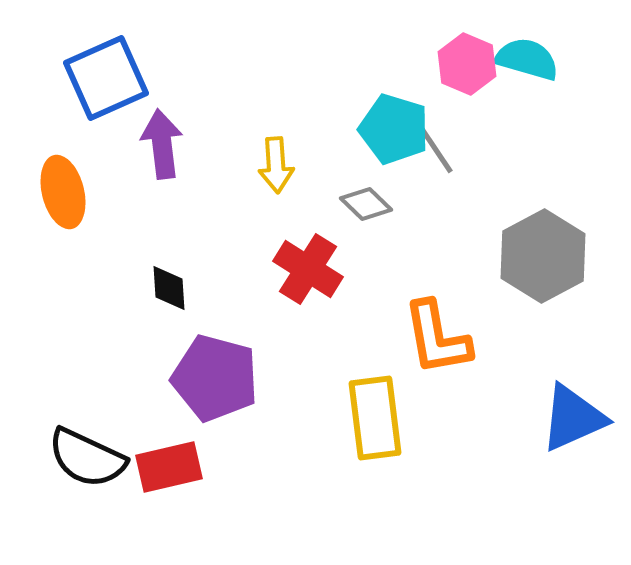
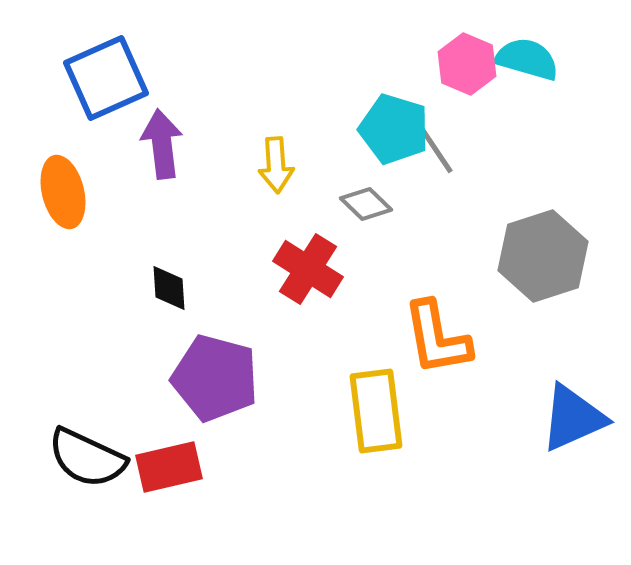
gray hexagon: rotated 10 degrees clockwise
yellow rectangle: moved 1 px right, 7 px up
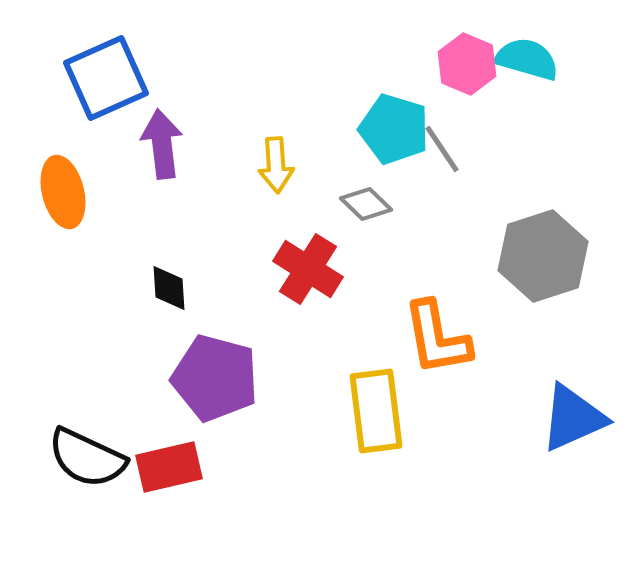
gray line: moved 6 px right, 1 px up
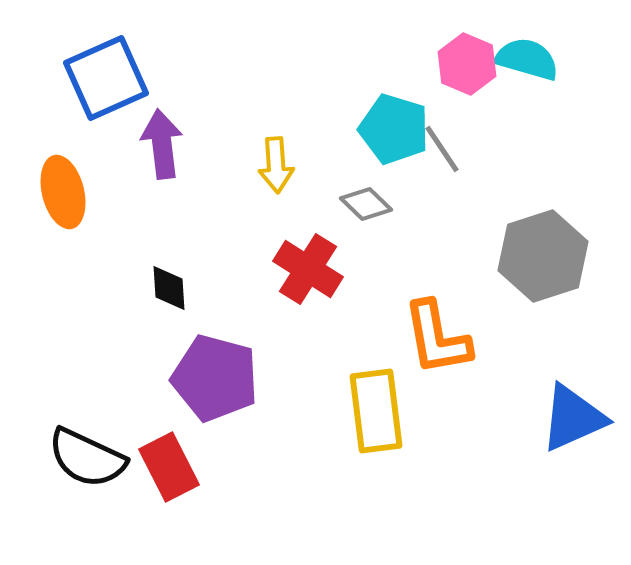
red rectangle: rotated 76 degrees clockwise
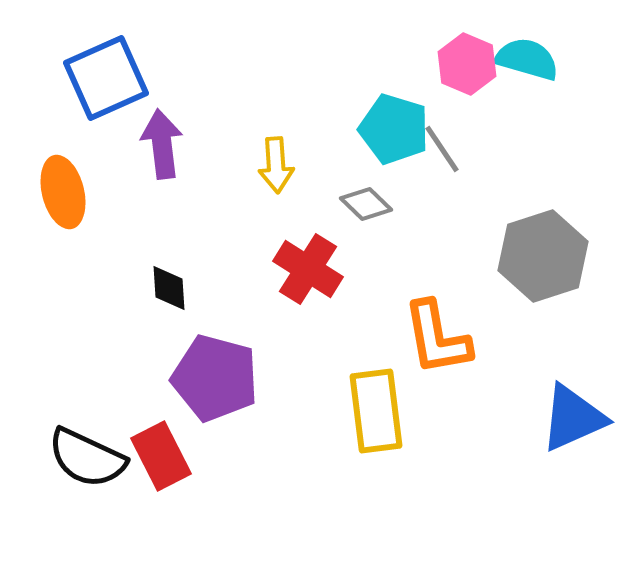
red rectangle: moved 8 px left, 11 px up
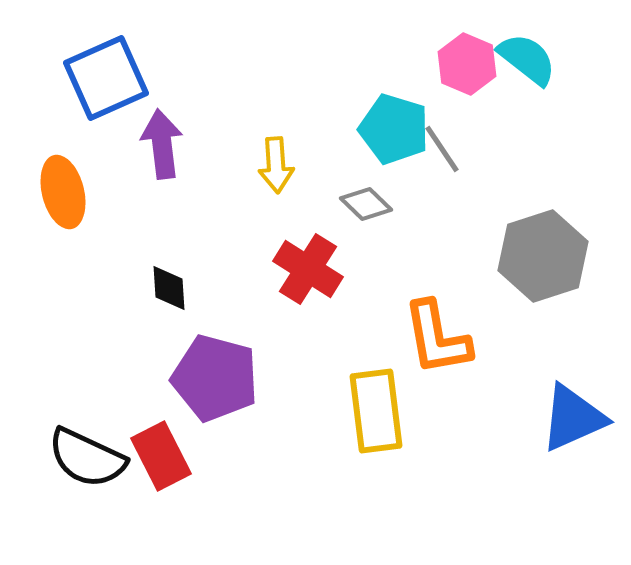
cyan semicircle: rotated 22 degrees clockwise
